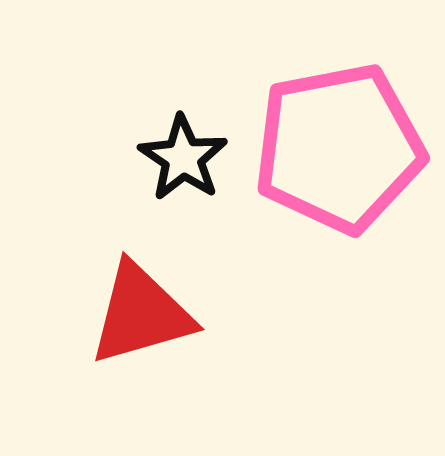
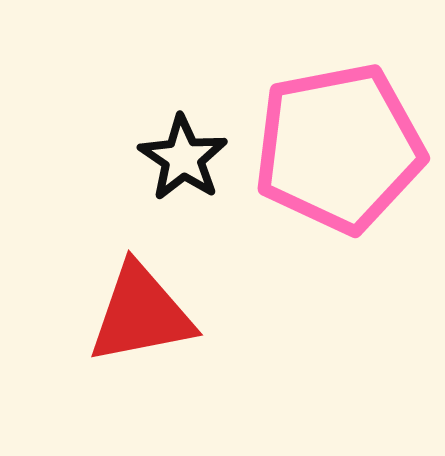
red triangle: rotated 5 degrees clockwise
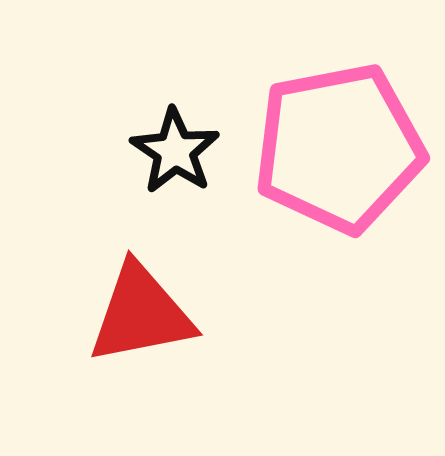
black star: moved 8 px left, 7 px up
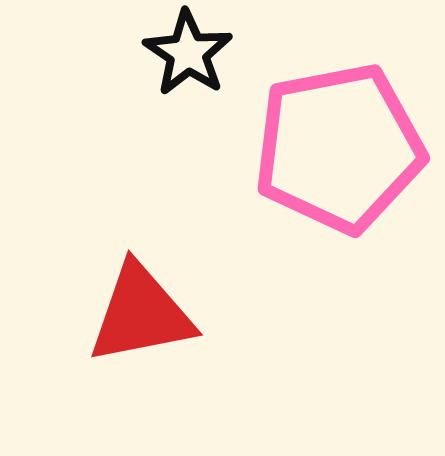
black star: moved 13 px right, 98 px up
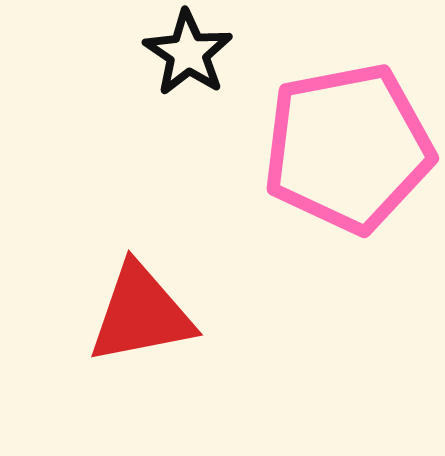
pink pentagon: moved 9 px right
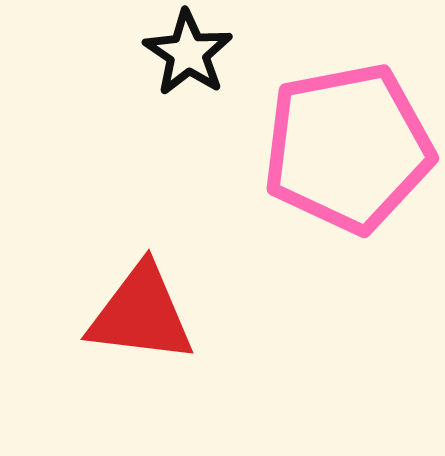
red triangle: rotated 18 degrees clockwise
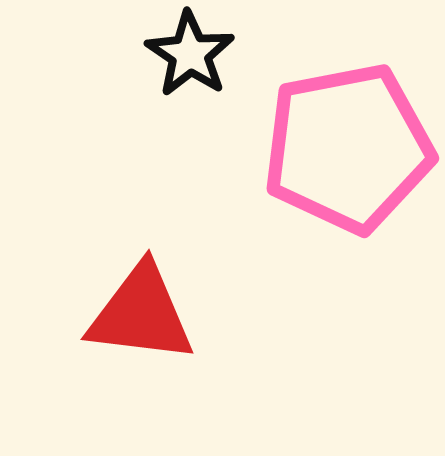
black star: moved 2 px right, 1 px down
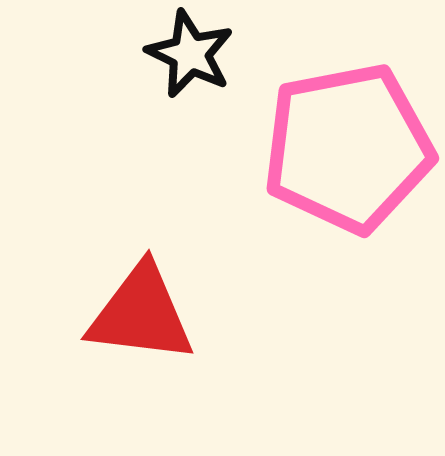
black star: rotated 8 degrees counterclockwise
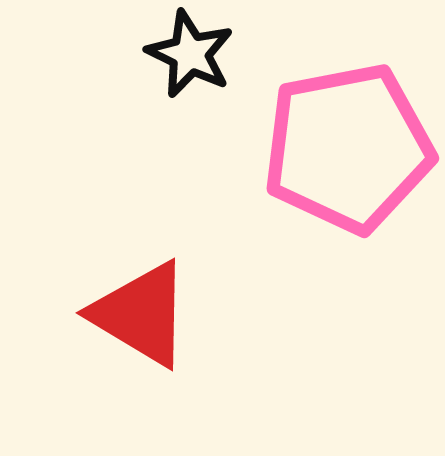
red triangle: rotated 24 degrees clockwise
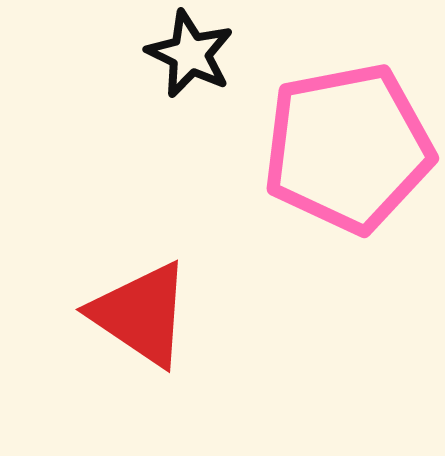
red triangle: rotated 3 degrees clockwise
